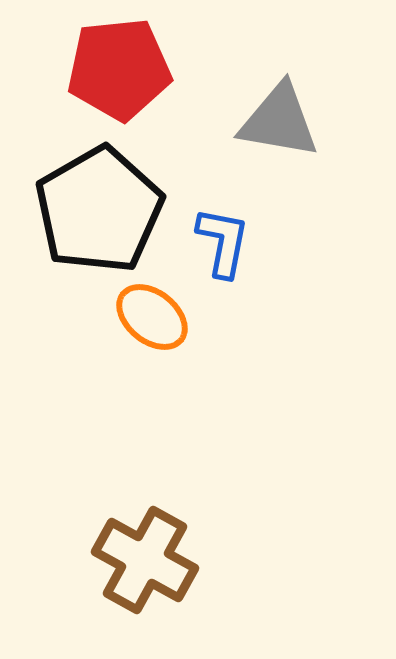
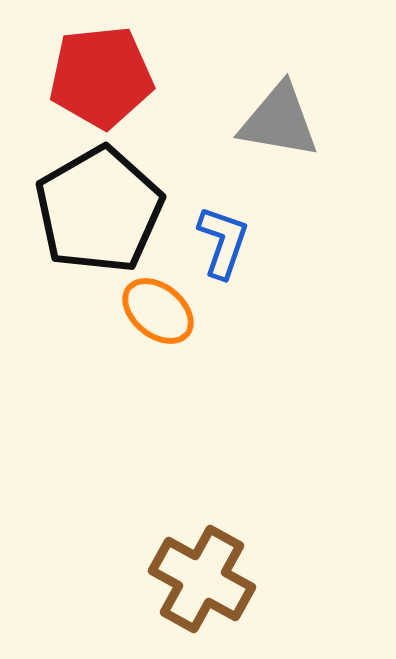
red pentagon: moved 18 px left, 8 px down
blue L-shape: rotated 8 degrees clockwise
orange ellipse: moved 6 px right, 6 px up
brown cross: moved 57 px right, 19 px down
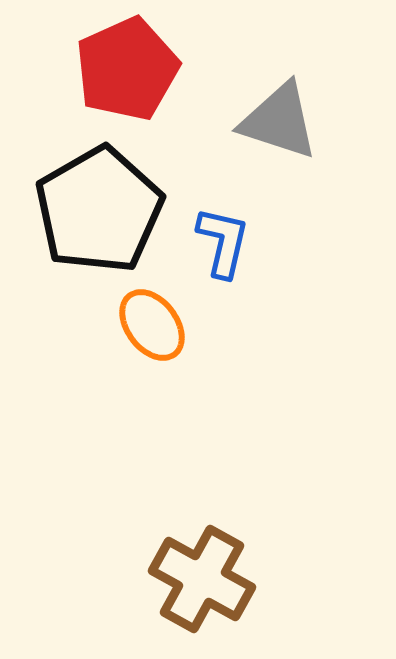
red pentagon: moved 26 px right, 8 px up; rotated 18 degrees counterclockwise
gray triangle: rotated 8 degrees clockwise
blue L-shape: rotated 6 degrees counterclockwise
orange ellipse: moved 6 px left, 14 px down; rotated 14 degrees clockwise
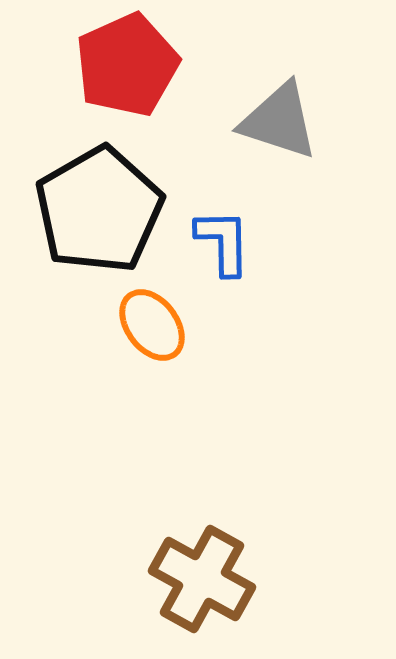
red pentagon: moved 4 px up
blue L-shape: rotated 14 degrees counterclockwise
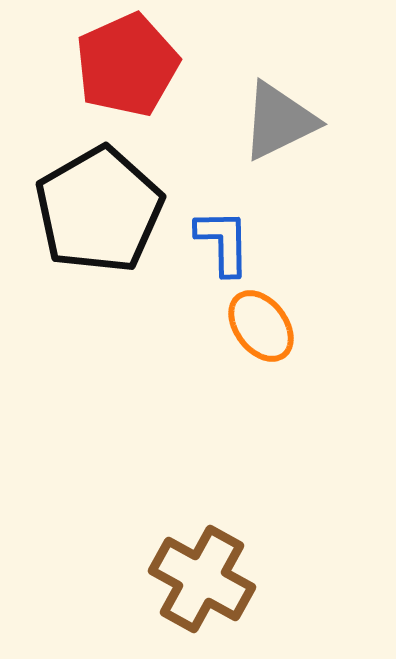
gray triangle: rotated 44 degrees counterclockwise
orange ellipse: moved 109 px right, 1 px down
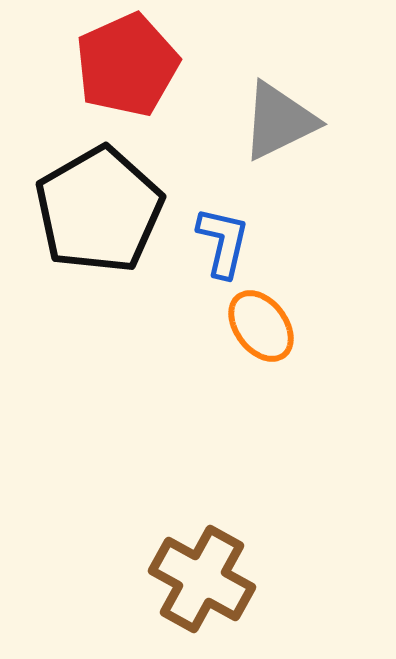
blue L-shape: rotated 14 degrees clockwise
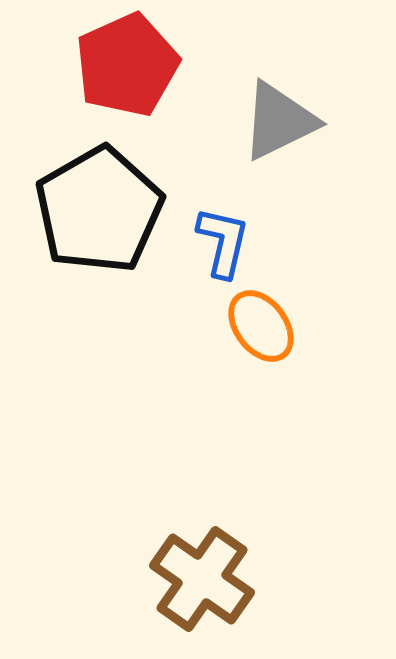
brown cross: rotated 6 degrees clockwise
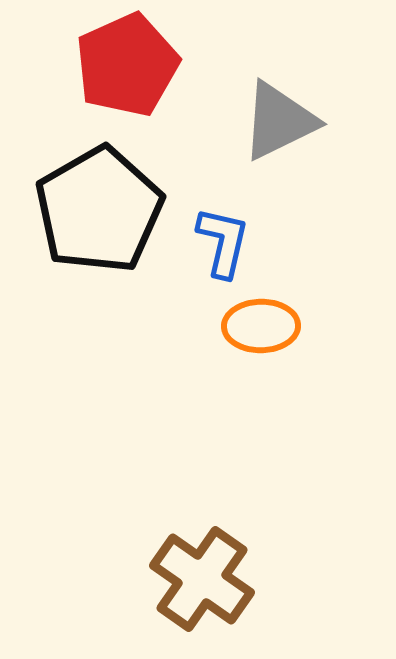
orange ellipse: rotated 54 degrees counterclockwise
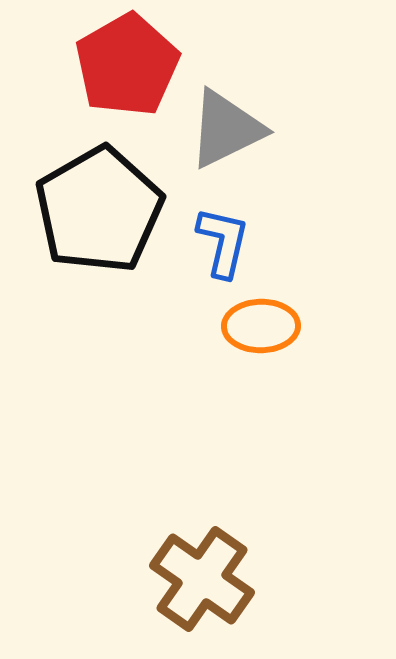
red pentagon: rotated 6 degrees counterclockwise
gray triangle: moved 53 px left, 8 px down
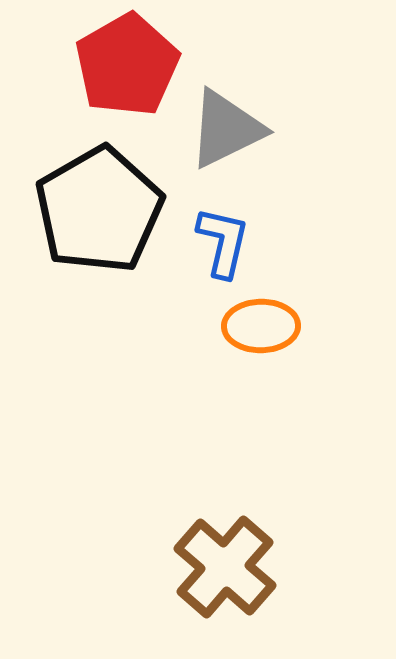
brown cross: moved 23 px right, 12 px up; rotated 6 degrees clockwise
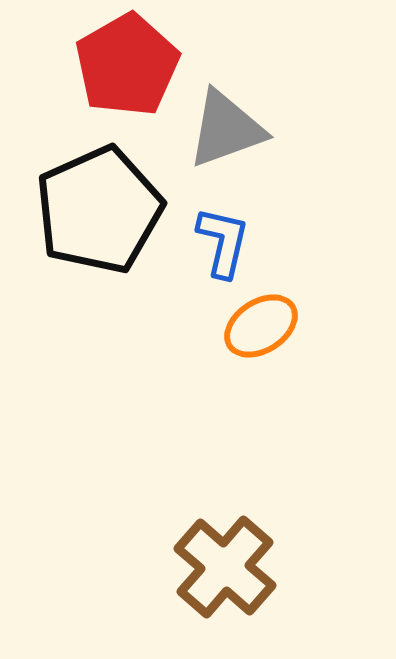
gray triangle: rotated 6 degrees clockwise
black pentagon: rotated 6 degrees clockwise
orange ellipse: rotated 32 degrees counterclockwise
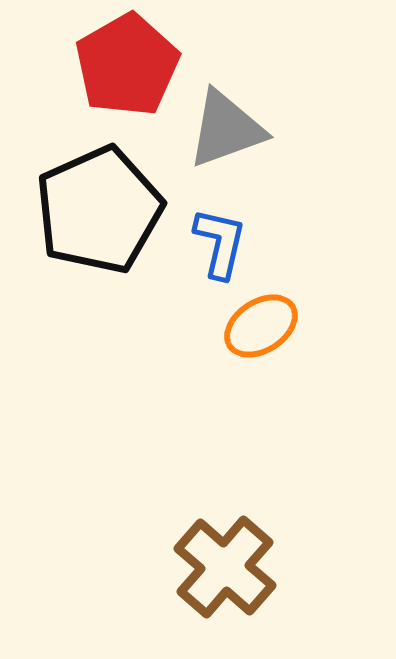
blue L-shape: moved 3 px left, 1 px down
